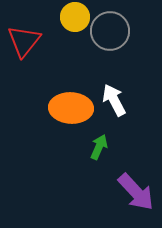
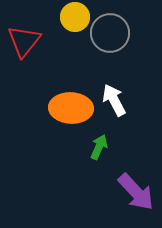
gray circle: moved 2 px down
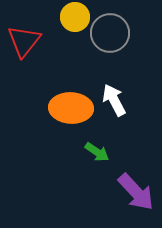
green arrow: moved 2 px left, 5 px down; rotated 100 degrees clockwise
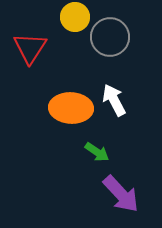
gray circle: moved 4 px down
red triangle: moved 6 px right, 7 px down; rotated 6 degrees counterclockwise
purple arrow: moved 15 px left, 2 px down
